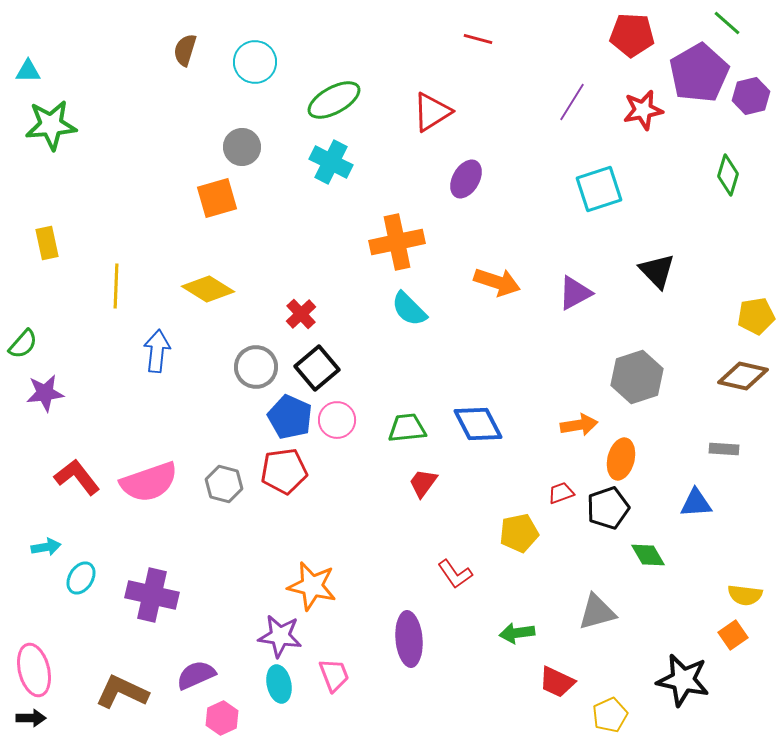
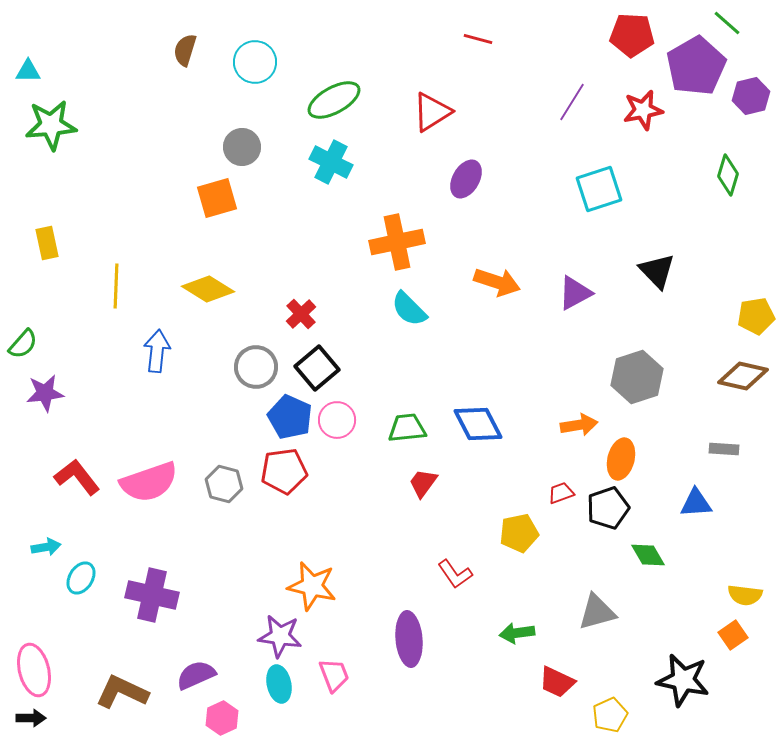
purple pentagon at (699, 73): moved 3 px left, 7 px up
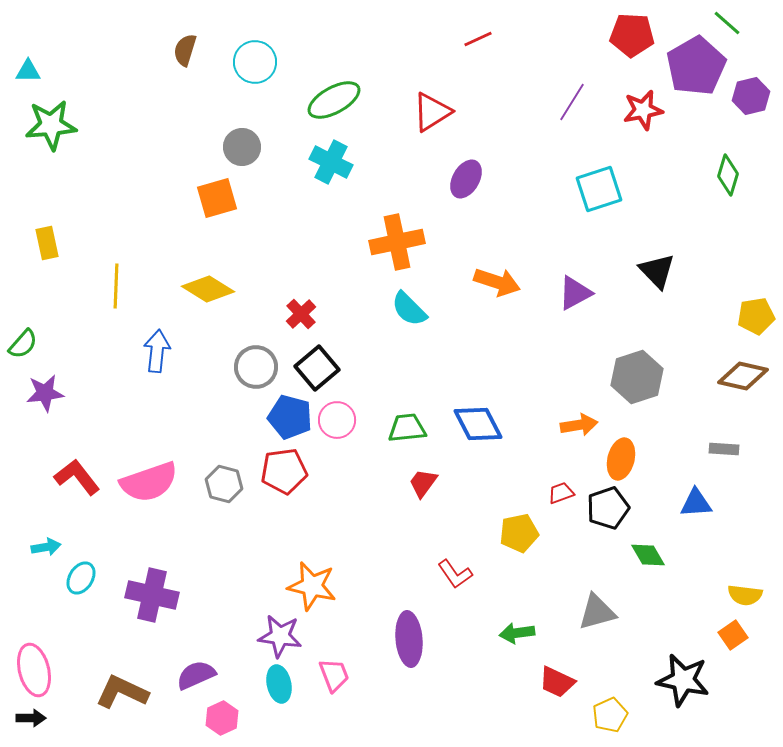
red line at (478, 39): rotated 40 degrees counterclockwise
blue pentagon at (290, 417): rotated 9 degrees counterclockwise
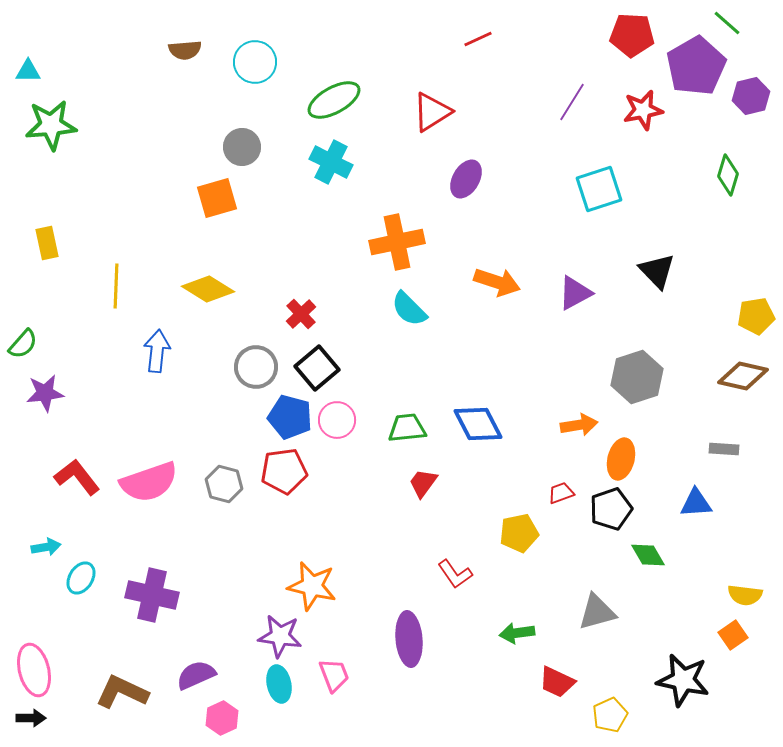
brown semicircle at (185, 50): rotated 112 degrees counterclockwise
black pentagon at (608, 508): moved 3 px right, 1 px down
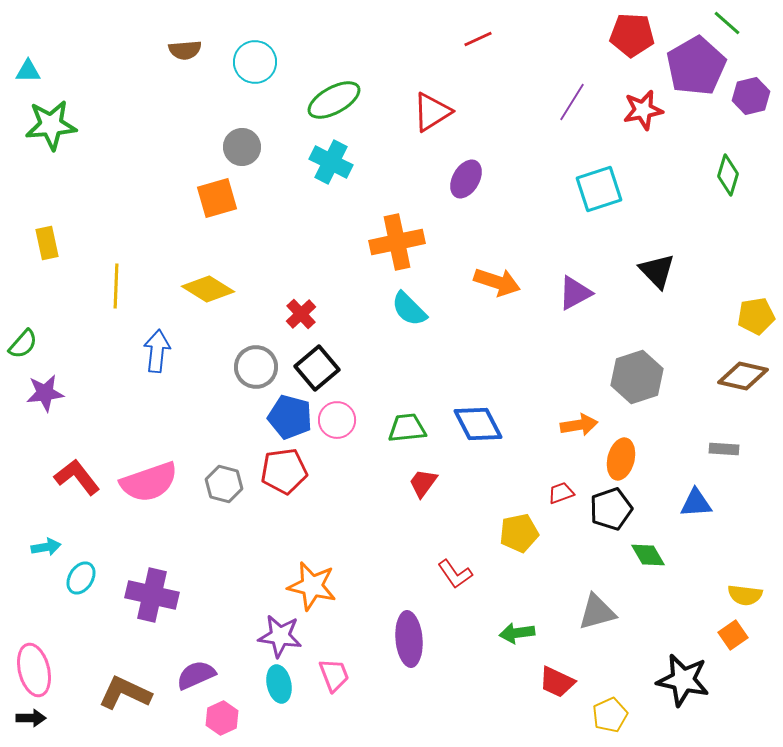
brown L-shape at (122, 692): moved 3 px right, 1 px down
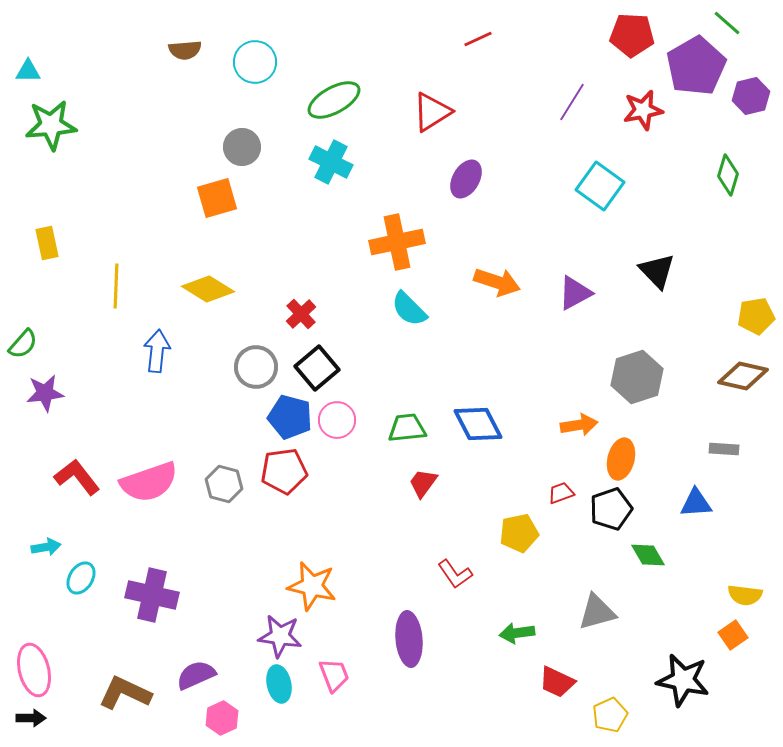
cyan square at (599, 189): moved 1 px right, 3 px up; rotated 36 degrees counterclockwise
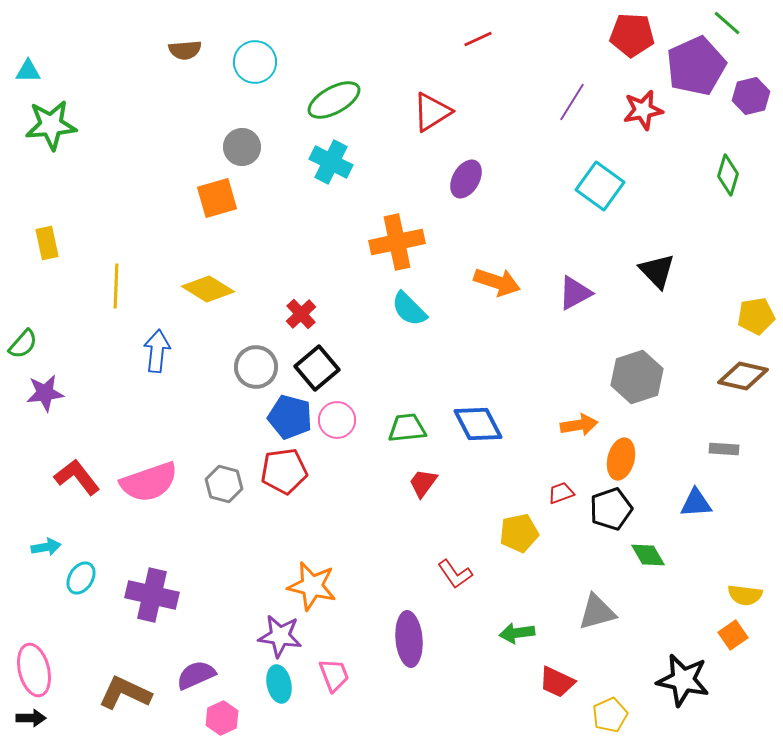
purple pentagon at (696, 66): rotated 6 degrees clockwise
